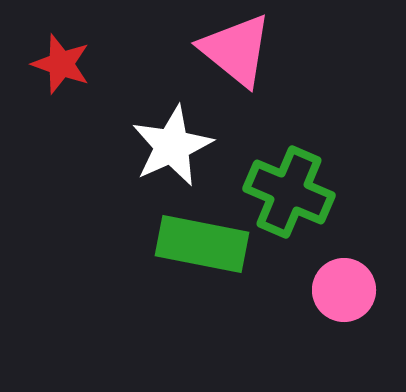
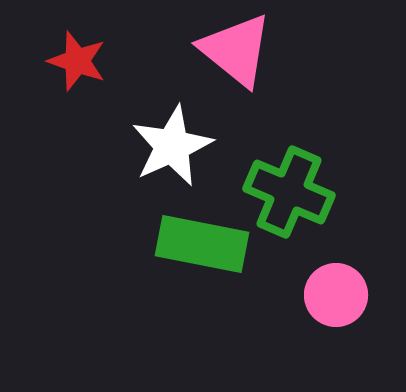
red star: moved 16 px right, 3 px up
pink circle: moved 8 px left, 5 px down
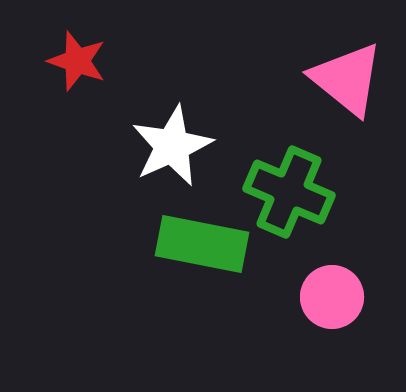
pink triangle: moved 111 px right, 29 px down
pink circle: moved 4 px left, 2 px down
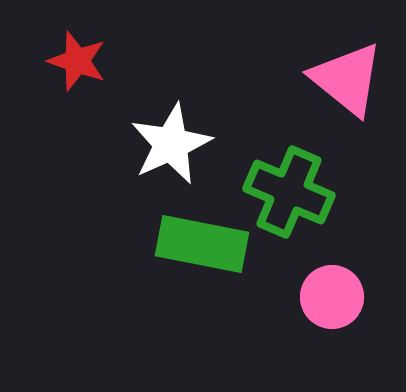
white star: moved 1 px left, 2 px up
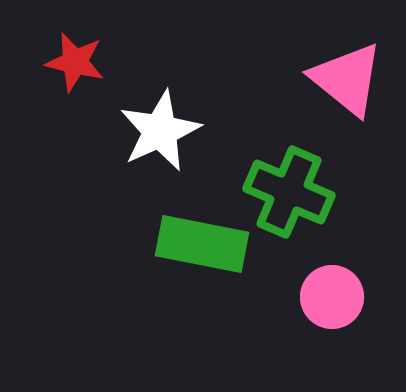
red star: moved 2 px left, 1 px down; rotated 6 degrees counterclockwise
white star: moved 11 px left, 13 px up
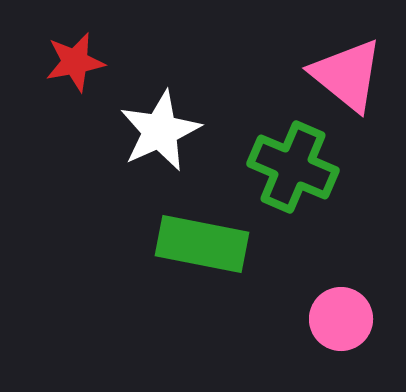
red star: rotated 24 degrees counterclockwise
pink triangle: moved 4 px up
green cross: moved 4 px right, 25 px up
pink circle: moved 9 px right, 22 px down
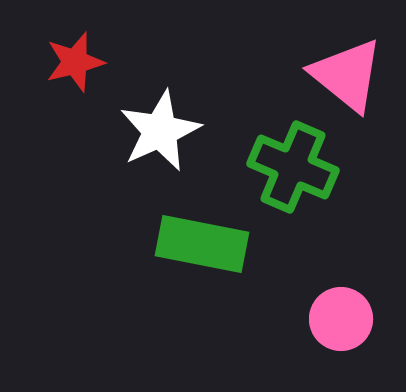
red star: rotated 4 degrees counterclockwise
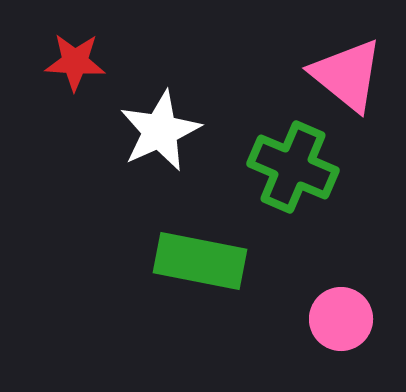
red star: rotated 18 degrees clockwise
green rectangle: moved 2 px left, 17 px down
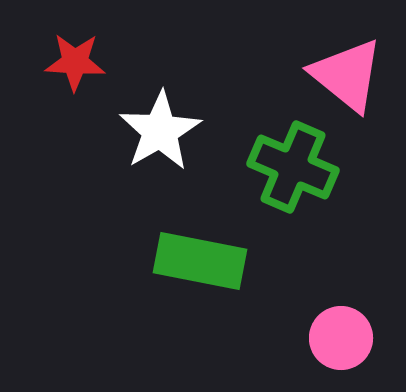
white star: rotated 6 degrees counterclockwise
pink circle: moved 19 px down
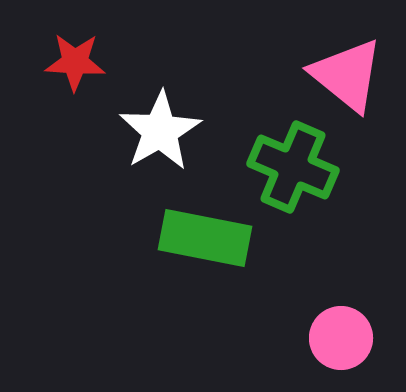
green rectangle: moved 5 px right, 23 px up
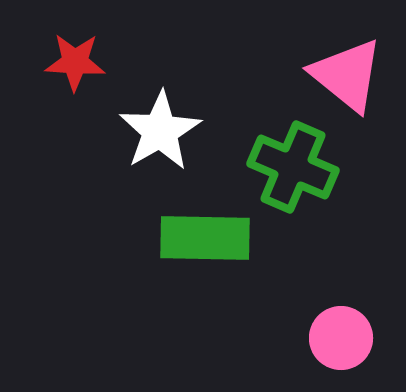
green rectangle: rotated 10 degrees counterclockwise
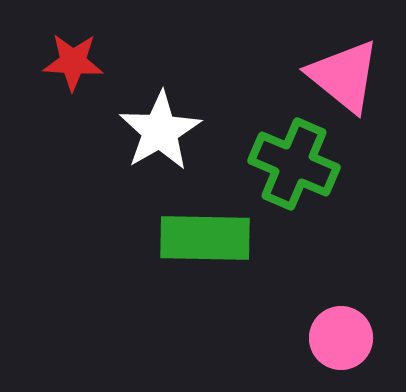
red star: moved 2 px left
pink triangle: moved 3 px left, 1 px down
green cross: moved 1 px right, 3 px up
